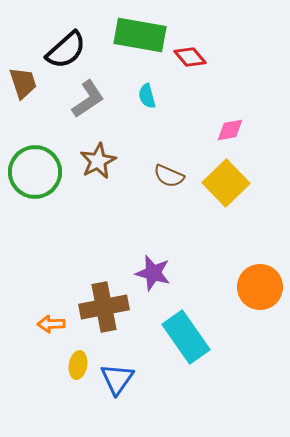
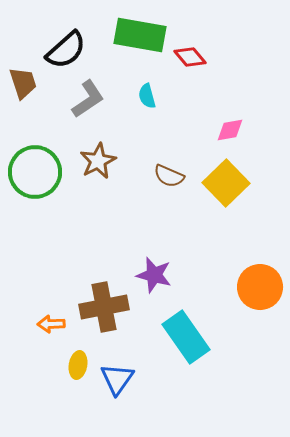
purple star: moved 1 px right, 2 px down
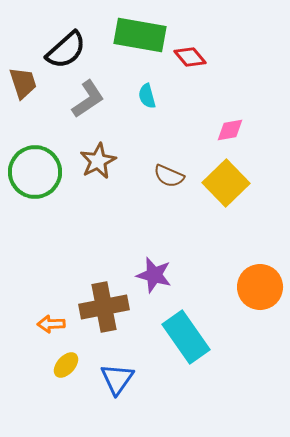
yellow ellipse: moved 12 px left; rotated 32 degrees clockwise
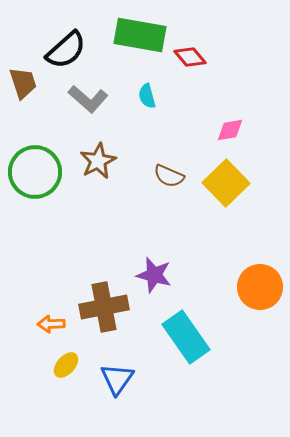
gray L-shape: rotated 75 degrees clockwise
